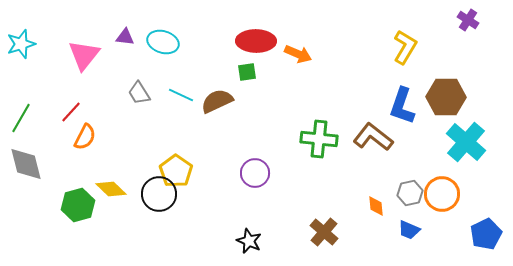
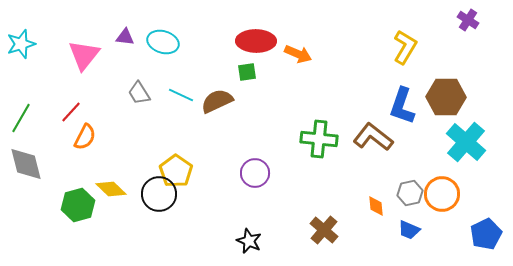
brown cross: moved 2 px up
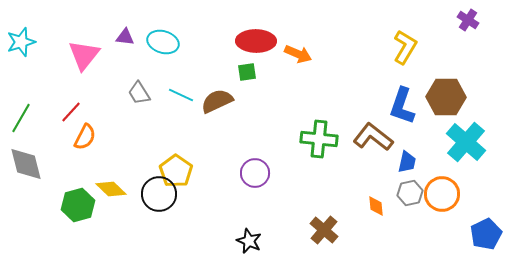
cyan star: moved 2 px up
blue trapezoid: moved 2 px left, 68 px up; rotated 100 degrees counterclockwise
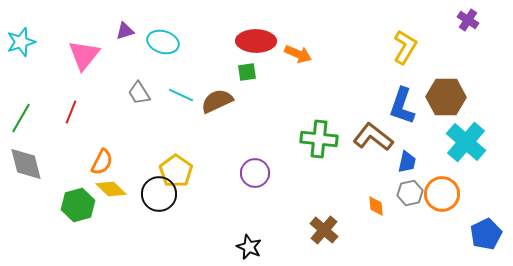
purple triangle: moved 6 px up; rotated 24 degrees counterclockwise
red line: rotated 20 degrees counterclockwise
orange semicircle: moved 17 px right, 25 px down
black star: moved 6 px down
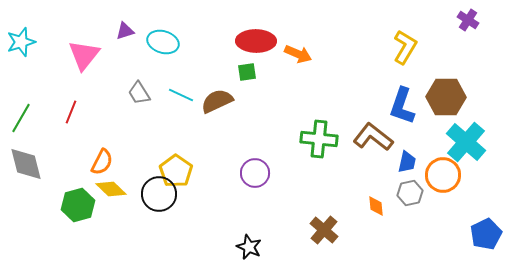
orange circle: moved 1 px right, 19 px up
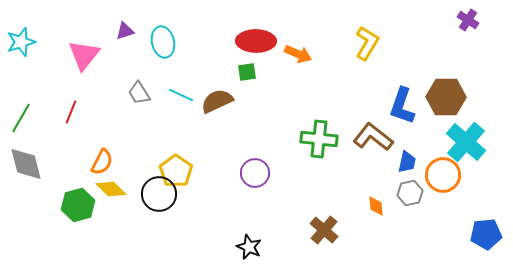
cyan ellipse: rotated 60 degrees clockwise
yellow L-shape: moved 38 px left, 4 px up
blue pentagon: rotated 20 degrees clockwise
